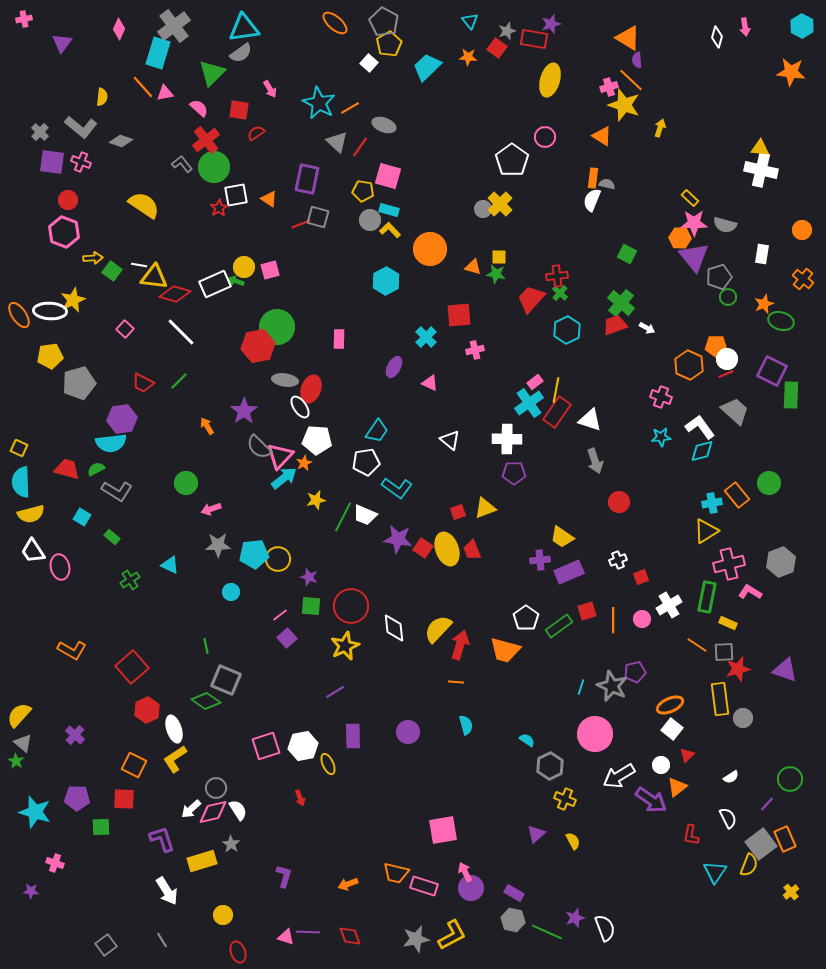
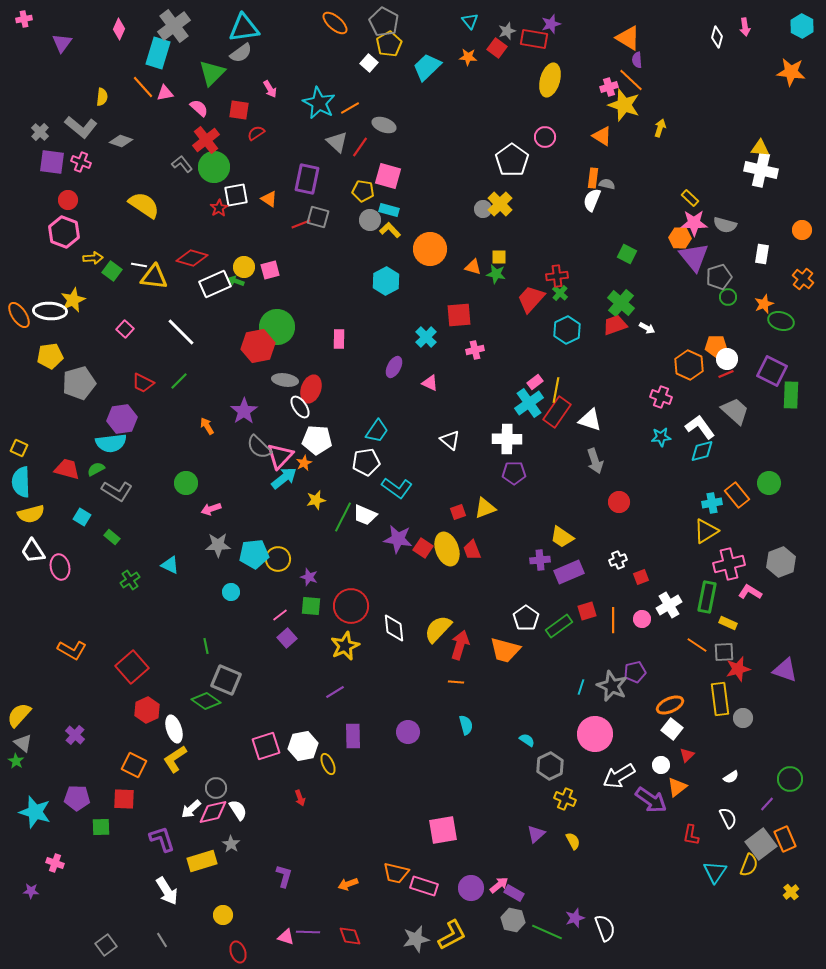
red diamond at (175, 294): moved 17 px right, 36 px up
pink arrow at (465, 872): moved 34 px right, 13 px down; rotated 78 degrees clockwise
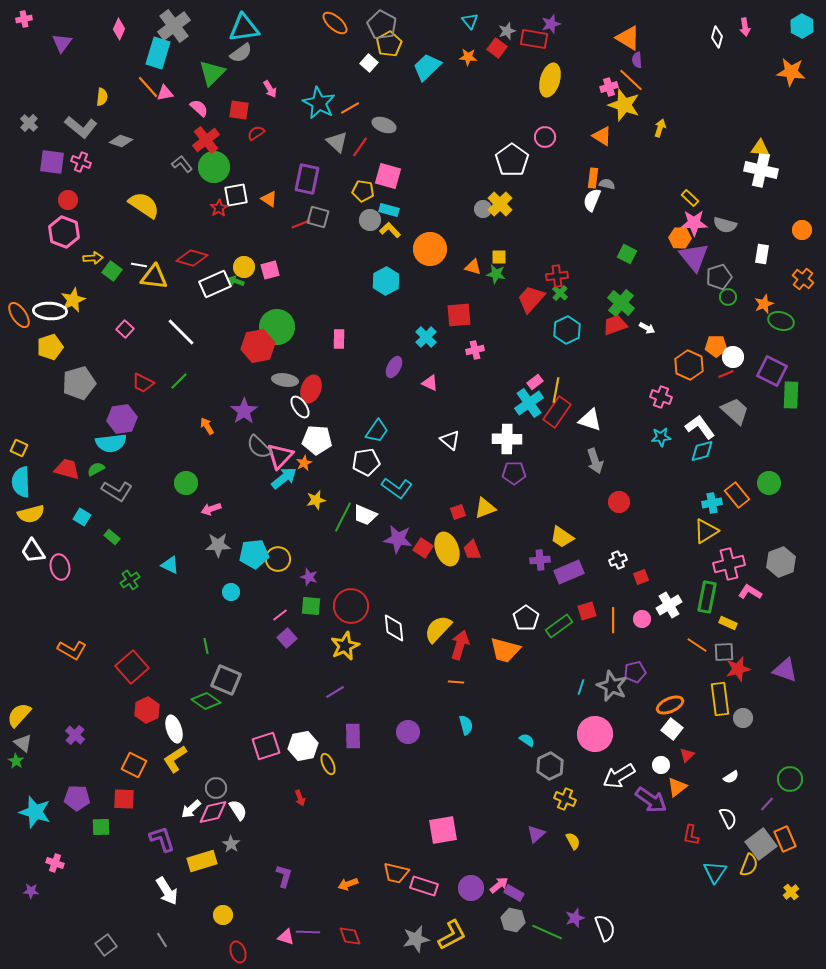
gray pentagon at (384, 22): moved 2 px left, 3 px down
orange line at (143, 87): moved 5 px right
gray cross at (40, 132): moved 11 px left, 9 px up
yellow pentagon at (50, 356): moved 9 px up; rotated 10 degrees counterclockwise
white circle at (727, 359): moved 6 px right, 2 px up
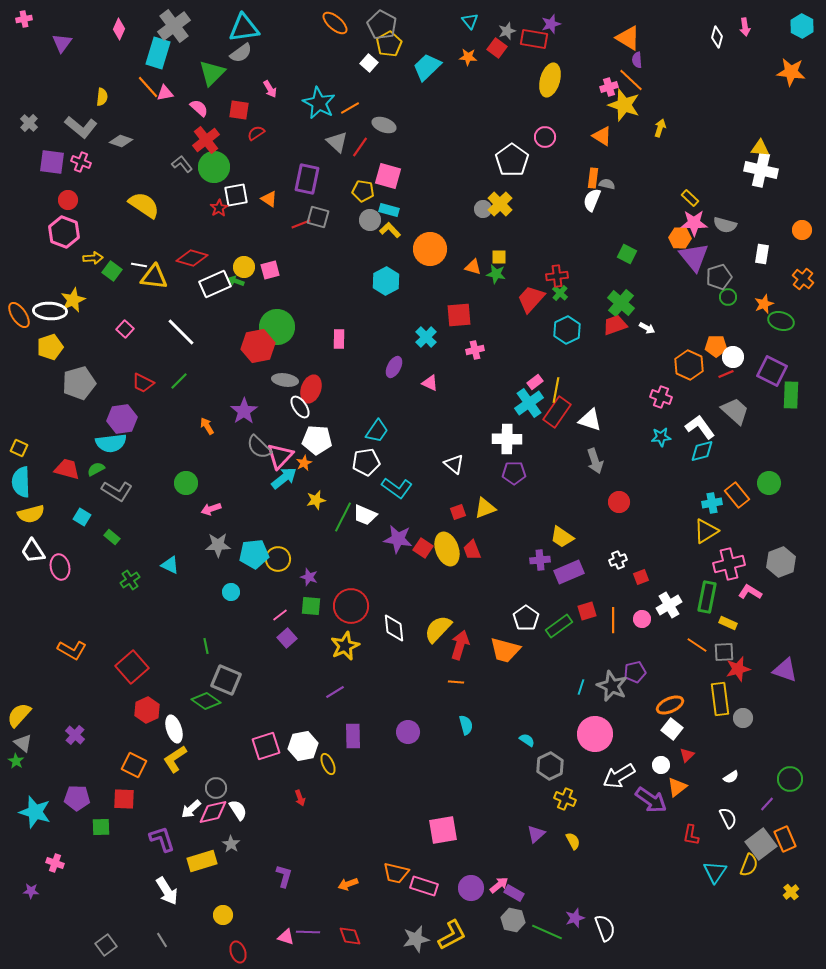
white triangle at (450, 440): moved 4 px right, 24 px down
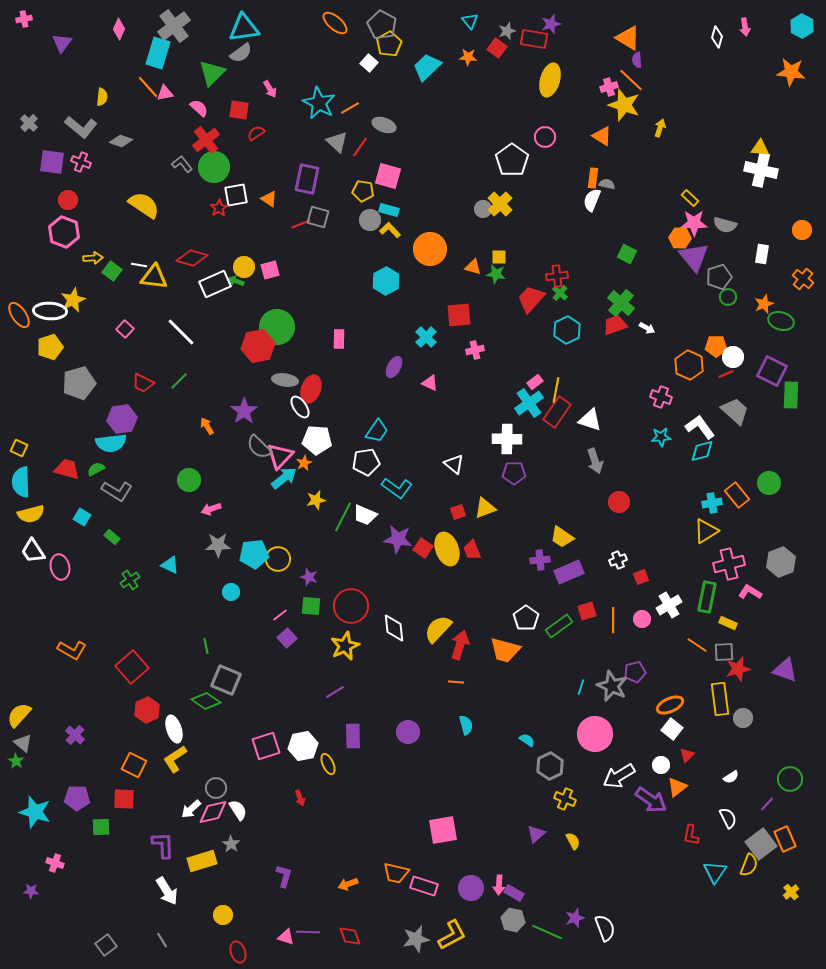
green circle at (186, 483): moved 3 px right, 3 px up
purple L-shape at (162, 839): moved 1 px right, 6 px down; rotated 16 degrees clockwise
pink arrow at (499, 885): rotated 132 degrees clockwise
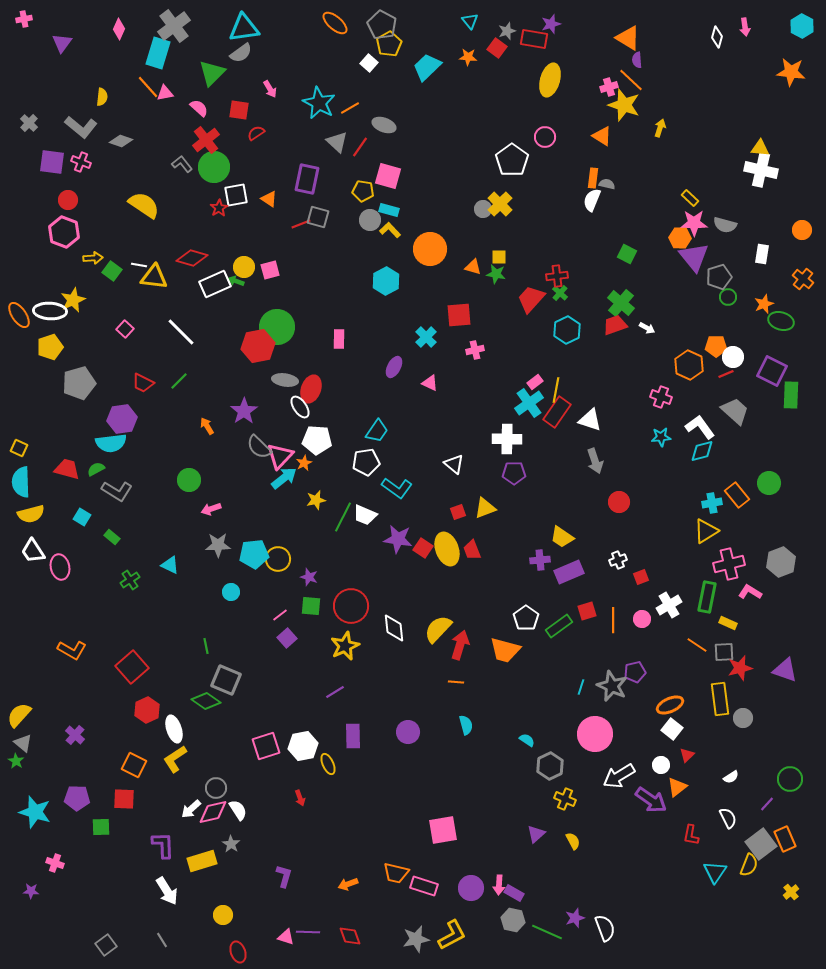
red star at (738, 669): moved 2 px right, 1 px up
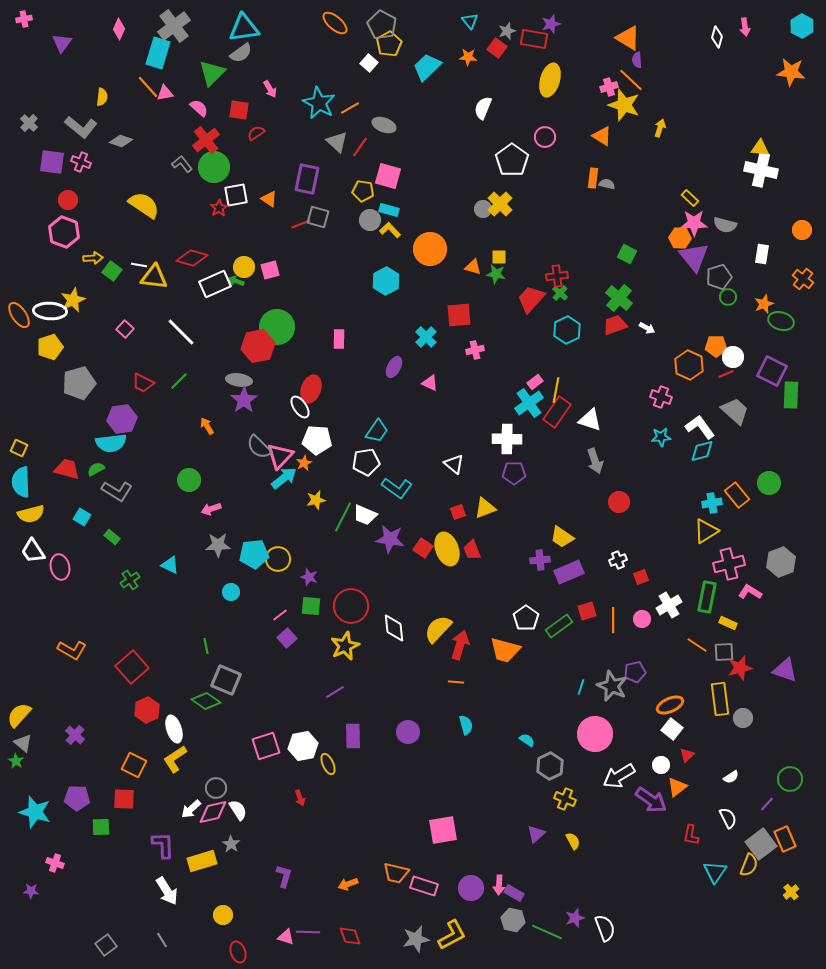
white semicircle at (592, 200): moved 109 px left, 92 px up
green cross at (621, 303): moved 2 px left, 5 px up
gray ellipse at (285, 380): moved 46 px left
purple star at (244, 411): moved 11 px up
purple star at (398, 539): moved 8 px left
